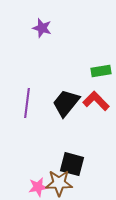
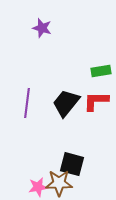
red L-shape: rotated 44 degrees counterclockwise
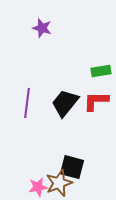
black trapezoid: moved 1 px left
black square: moved 3 px down
brown star: rotated 20 degrees counterclockwise
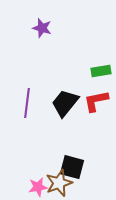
red L-shape: rotated 12 degrees counterclockwise
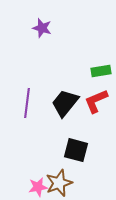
red L-shape: rotated 12 degrees counterclockwise
black square: moved 4 px right, 17 px up
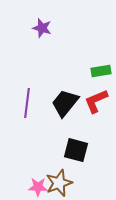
pink star: rotated 12 degrees clockwise
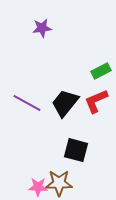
purple star: rotated 24 degrees counterclockwise
green rectangle: rotated 18 degrees counterclockwise
purple line: rotated 68 degrees counterclockwise
brown star: rotated 20 degrees clockwise
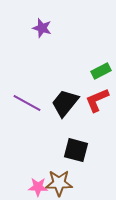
purple star: rotated 24 degrees clockwise
red L-shape: moved 1 px right, 1 px up
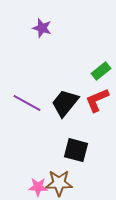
green rectangle: rotated 12 degrees counterclockwise
